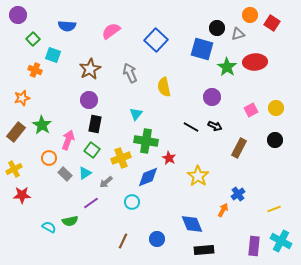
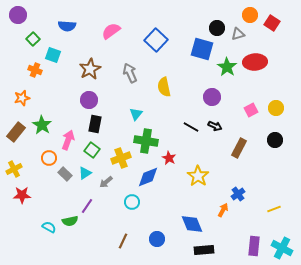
purple line at (91, 203): moved 4 px left, 3 px down; rotated 21 degrees counterclockwise
cyan cross at (281, 241): moved 1 px right, 7 px down
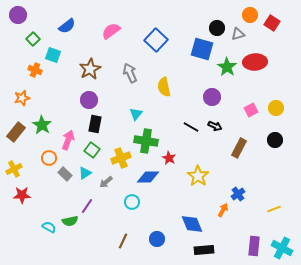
blue semicircle at (67, 26): rotated 42 degrees counterclockwise
blue diamond at (148, 177): rotated 20 degrees clockwise
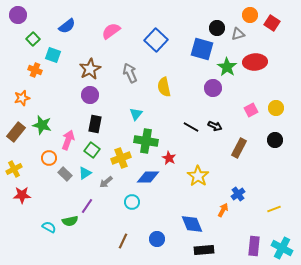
purple circle at (212, 97): moved 1 px right, 9 px up
purple circle at (89, 100): moved 1 px right, 5 px up
green star at (42, 125): rotated 18 degrees counterclockwise
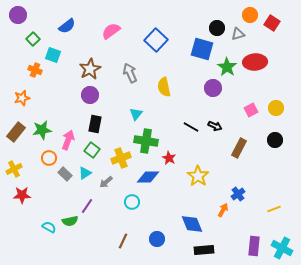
green star at (42, 125): moved 5 px down; rotated 24 degrees counterclockwise
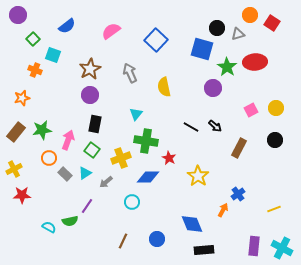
black arrow at (215, 126): rotated 16 degrees clockwise
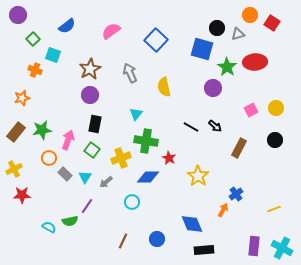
cyan triangle at (85, 173): moved 4 px down; rotated 24 degrees counterclockwise
blue cross at (238, 194): moved 2 px left
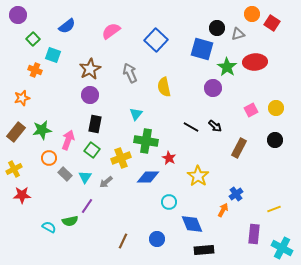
orange circle at (250, 15): moved 2 px right, 1 px up
cyan circle at (132, 202): moved 37 px right
purple rectangle at (254, 246): moved 12 px up
